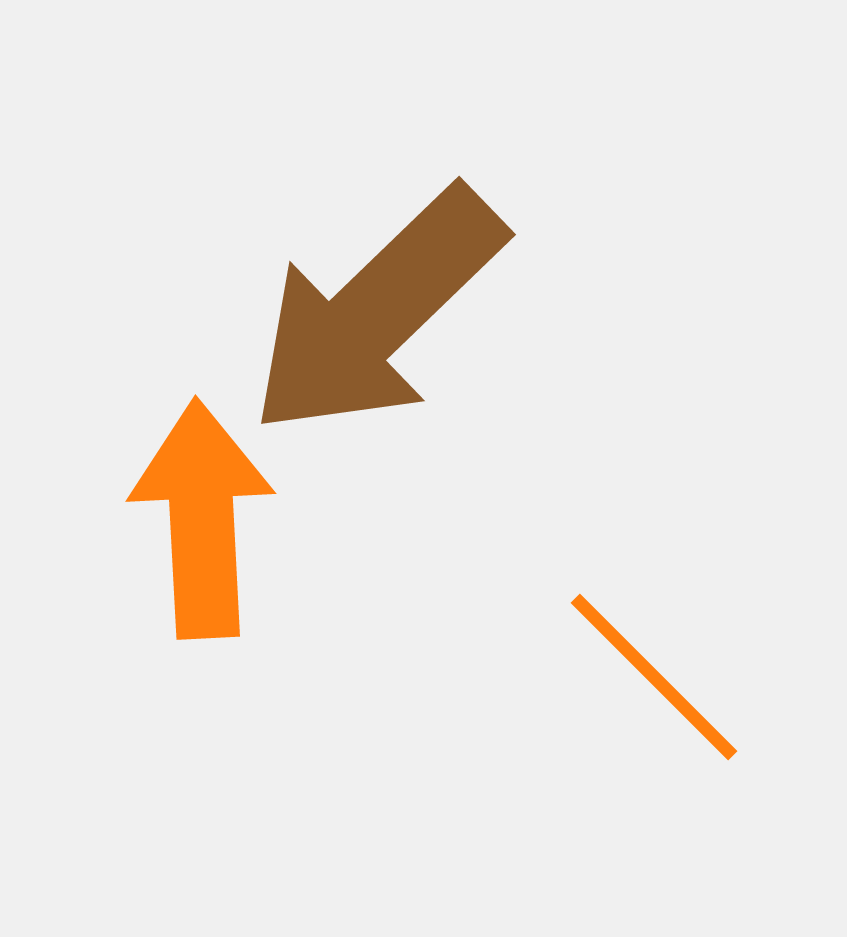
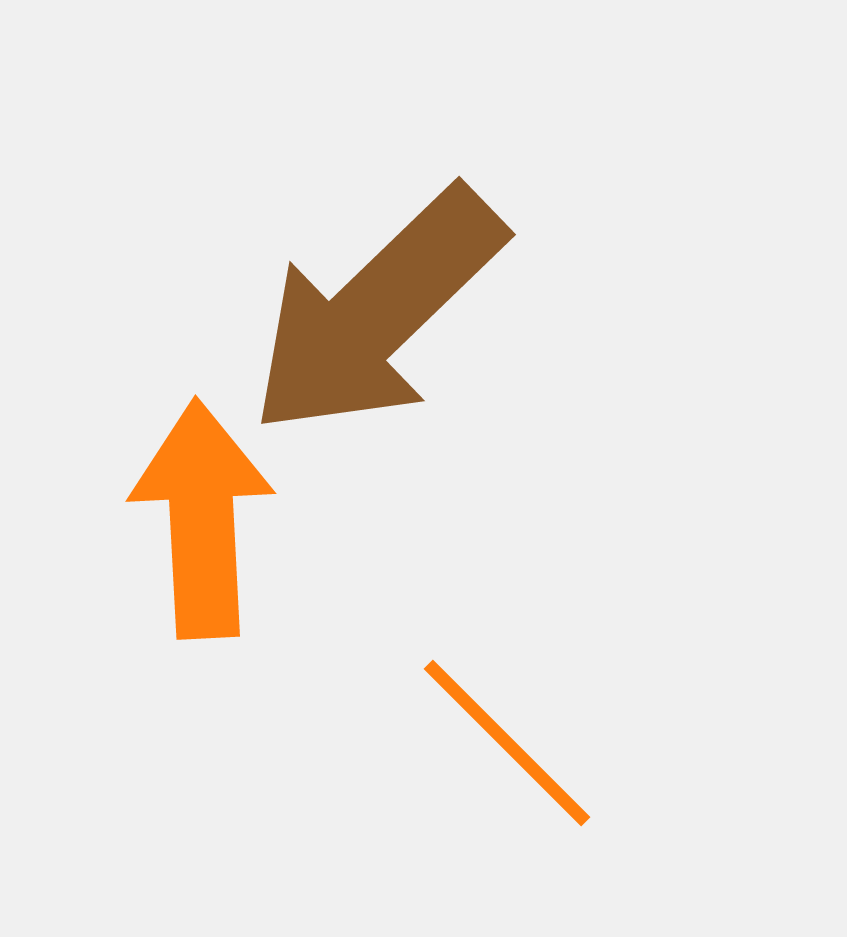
orange line: moved 147 px left, 66 px down
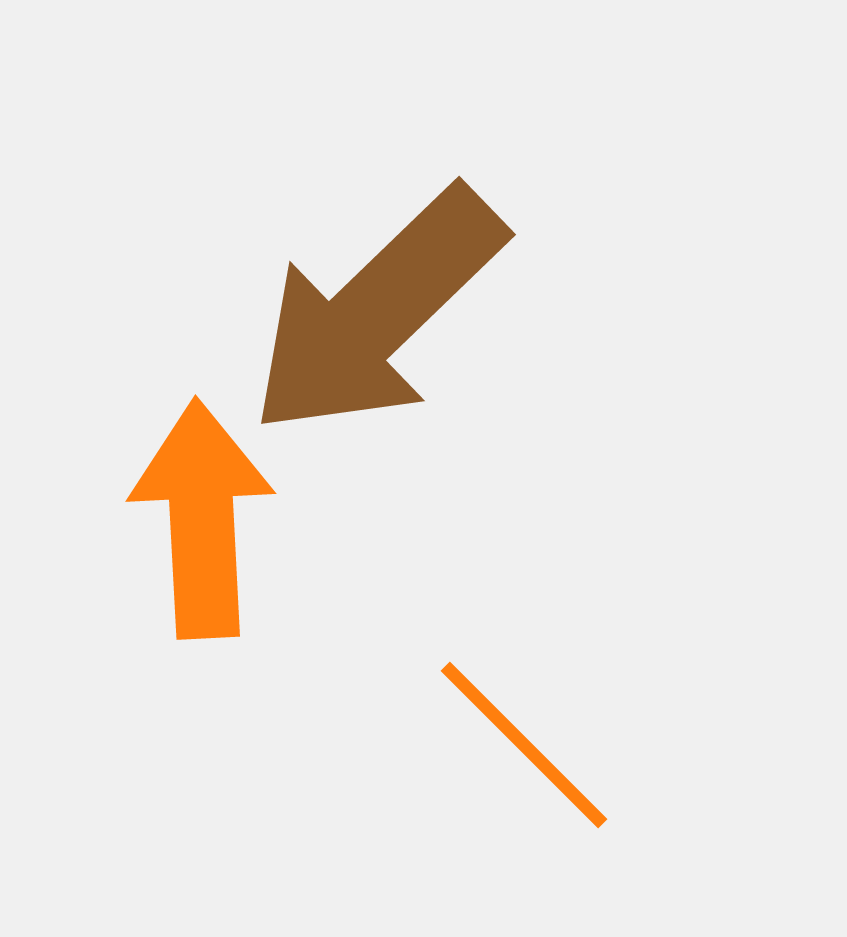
orange line: moved 17 px right, 2 px down
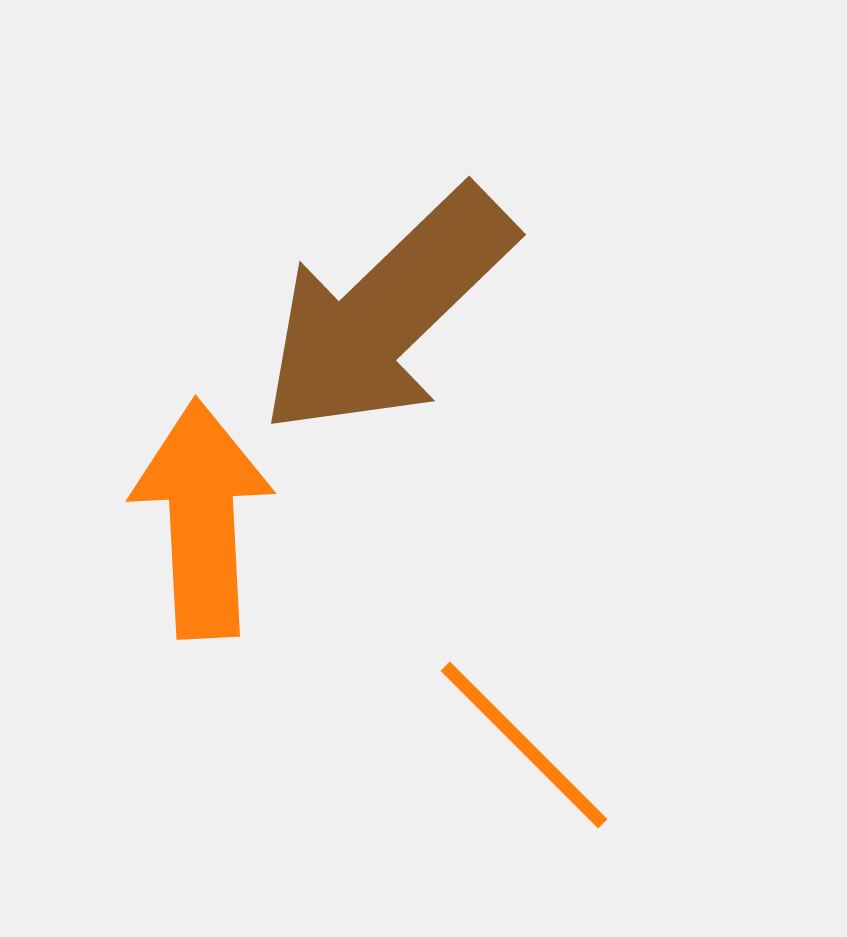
brown arrow: moved 10 px right
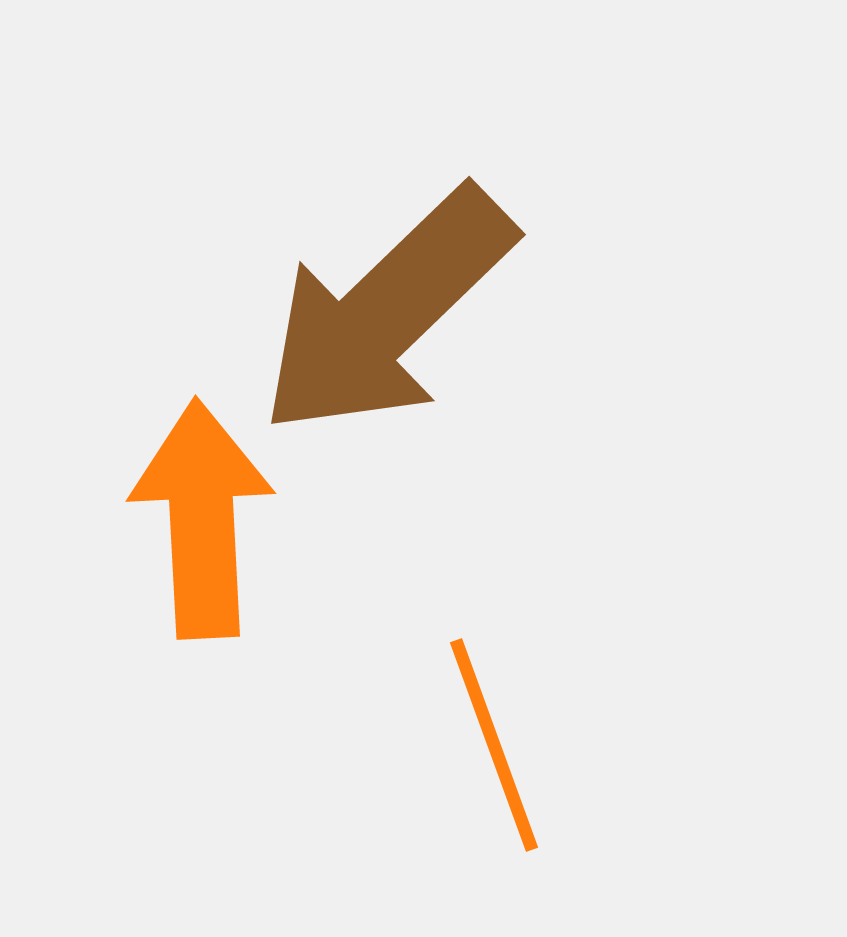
orange line: moved 30 px left; rotated 25 degrees clockwise
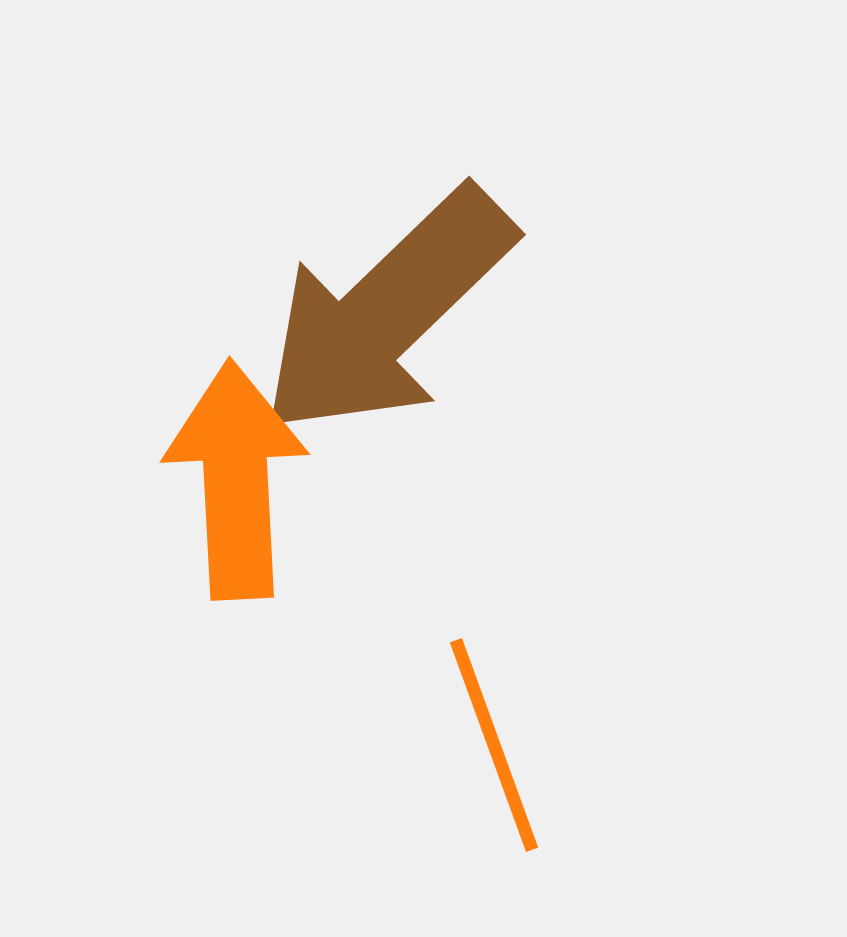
orange arrow: moved 34 px right, 39 px up
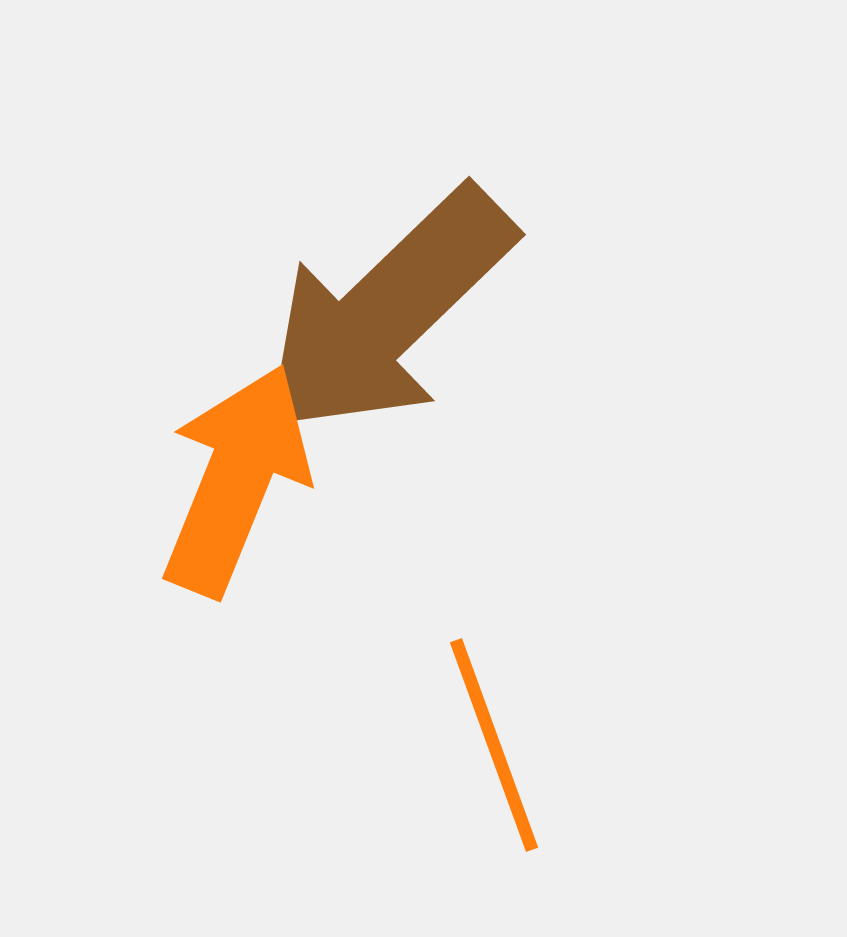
orange arrow: rotated 25 degrees clockwise
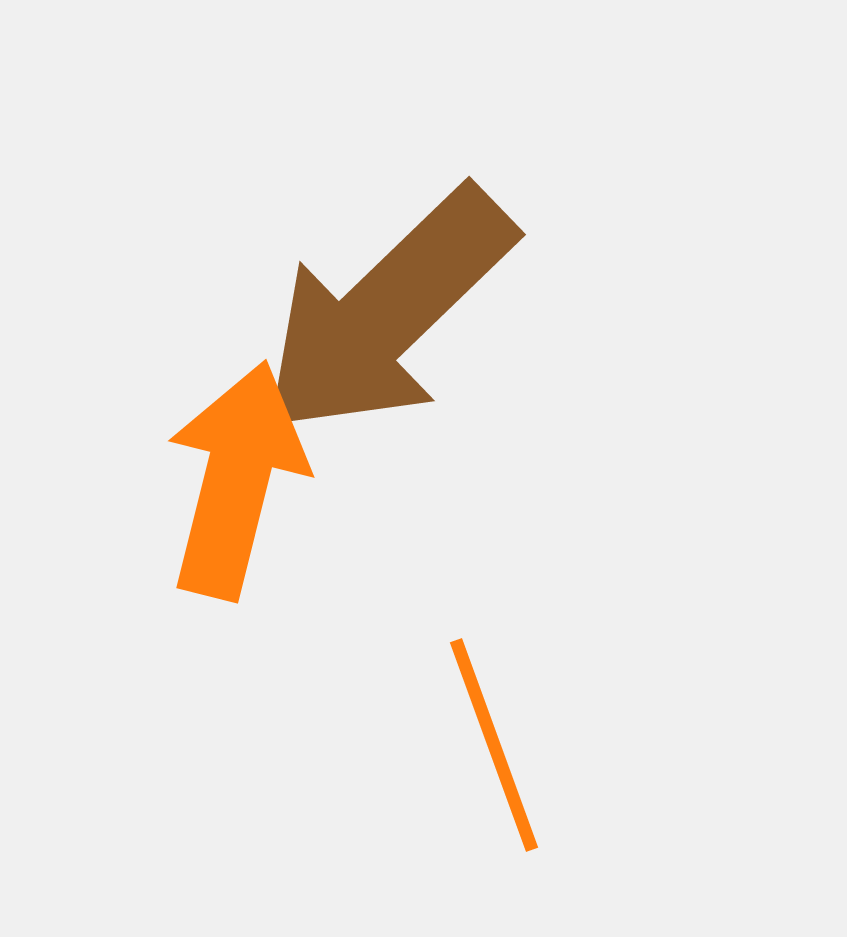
orange arrow: rotated 8 degrees counterclockwise
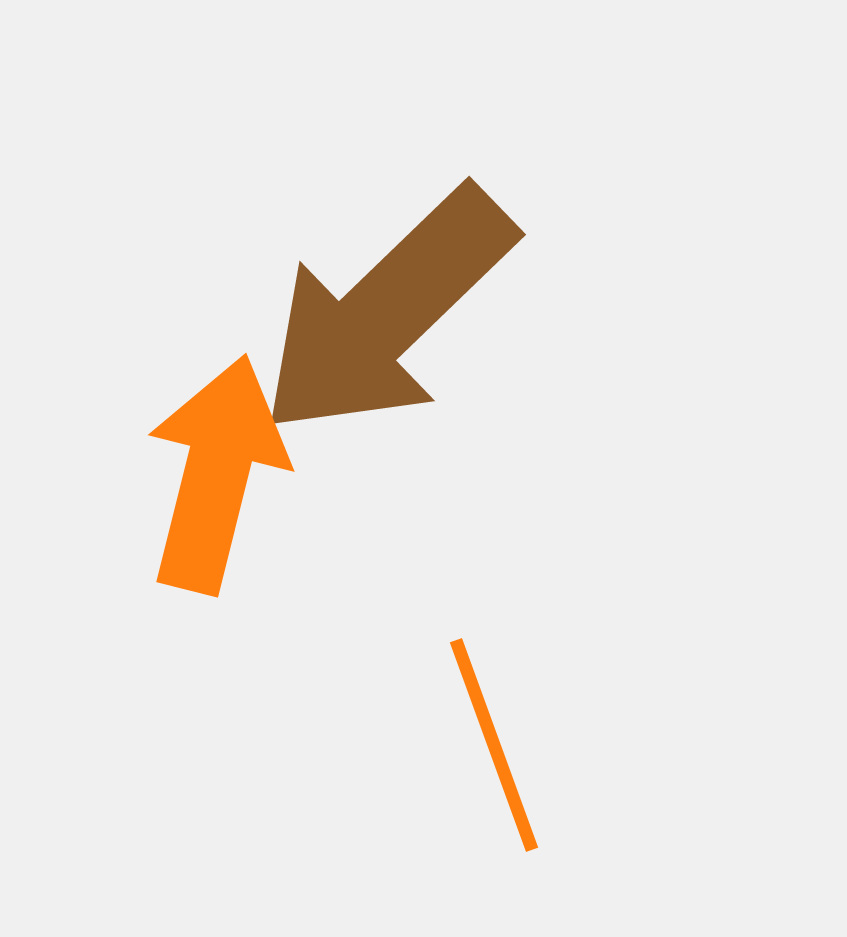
orange arrow: moved 20 px left, 6 px up
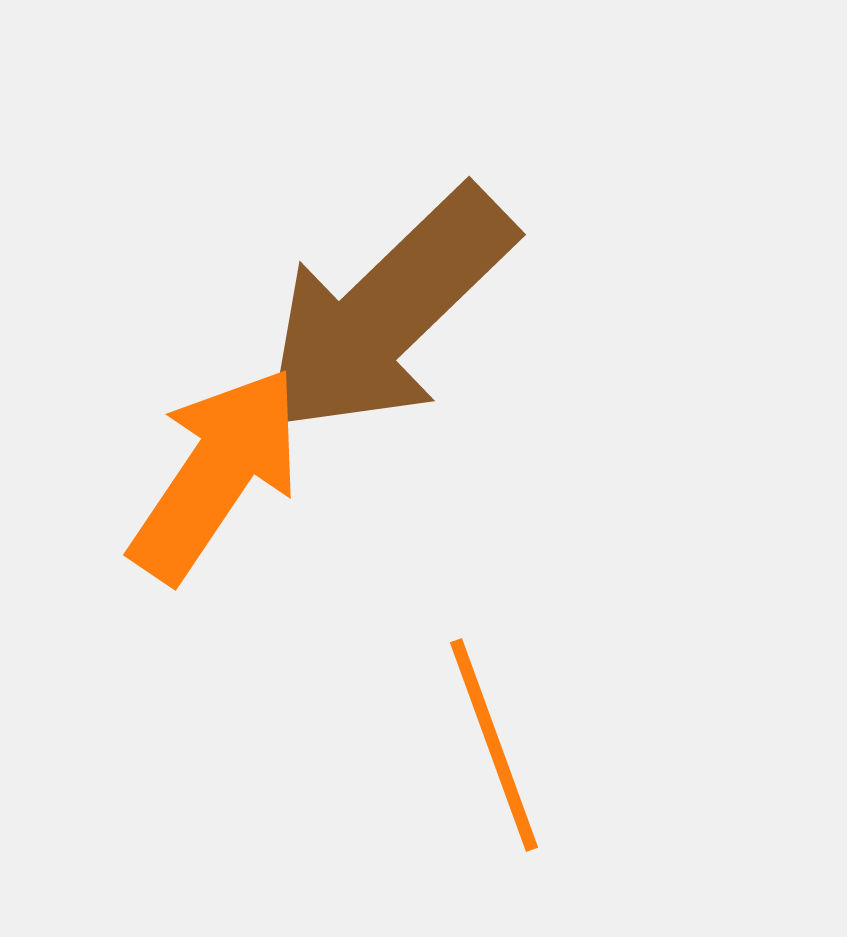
orange arrow: rotated 20 degrees clockwise
